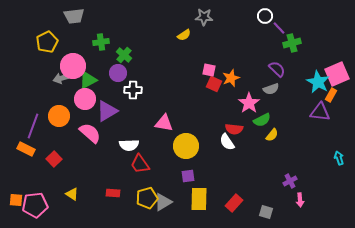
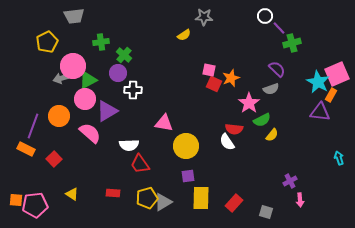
yellow rectangle at (199, 199): moved 2 px right, 1 px up
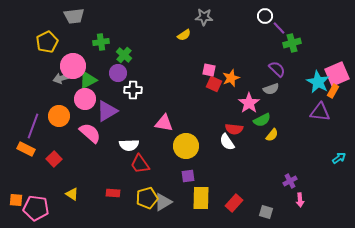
orange rectangle at (331, 95): moved 2 px right, 4 px up
cyan arrow at (339, 158): rotated 72 degrees clockwise
pink pentagon at (35, 205): moved 1 px right, 3 px down; rotated 15 degrees clockwise
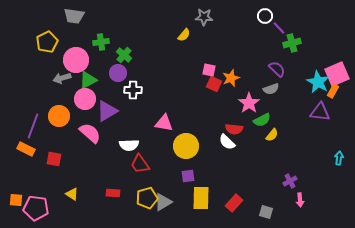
gray trapezoid at (74, 16): rotated 15 degrees clockwise
yellow semicircle at (184, 35): rotated 16 degrees counterclockwise
pink circle at (73, 66): moved 3 px right, 6 px up
white semicircle at (227, 142): rotated 12 degrees counterclockwise
cyan arrow at (339, 158): rotated 48 degrees counterclockwise
red square at (54, 159): rotated 35 degrees counterclockwise
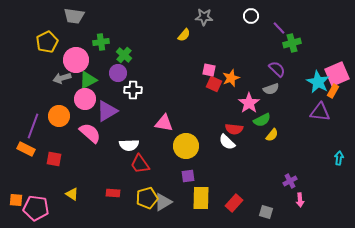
white circle at (265, 16): moved 14 px left
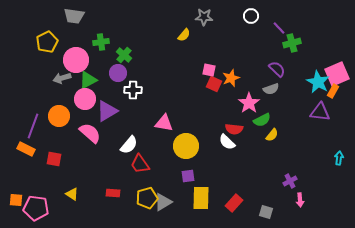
white semicircle at (129, 145): rotated 48 degrees counterclockwise
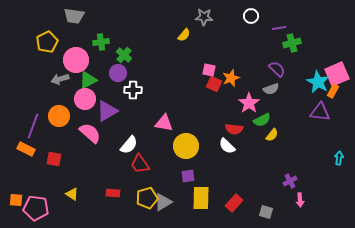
purple line at (279, 28): rotated 56 degrees counterclockwise
gray arrow at (62, 78): moved 2 px left, 1 px down
white semicircle at (227, 142): moved 4 px down
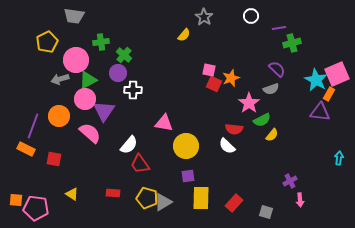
gray star at (204, 17): rotated 30 degrees clockwise
cyan star at (318, 82): moved 2 px left, 2 px up
orange rectangle at (333, 91): moved 4 px left, 3 px down
purple triangle at (107, 111): moved 3 px left; rotated 25 degrees counterclockwise
yellow pentagon at (147, 198): rotated 30 degrees clockwise
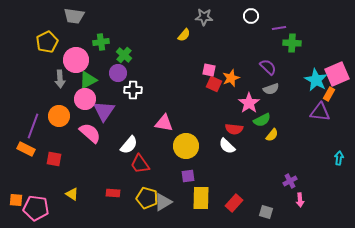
gray star at (204, 17): rotated 30 degrees counterclockwise
green cross at (292, 43): rotated 18 degrees clockwise
purple semicircle at (277, 69): moved 9 px left, 2 px up
gray arrow at (60, 79): rotated 78 degrees counterclockwise
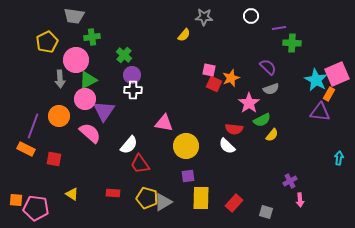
green cross at (101, 42): moved 9 px left, 5 px up
purple circle at (118, 73): moved 14 px right, 2 px down
